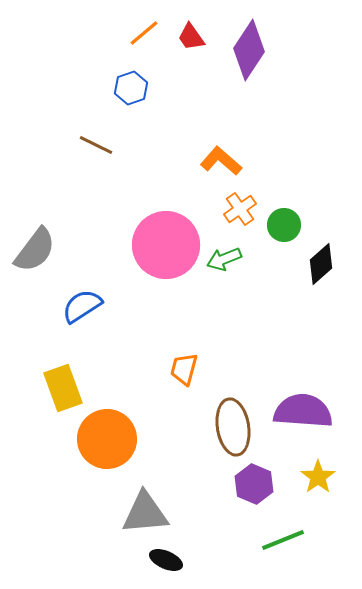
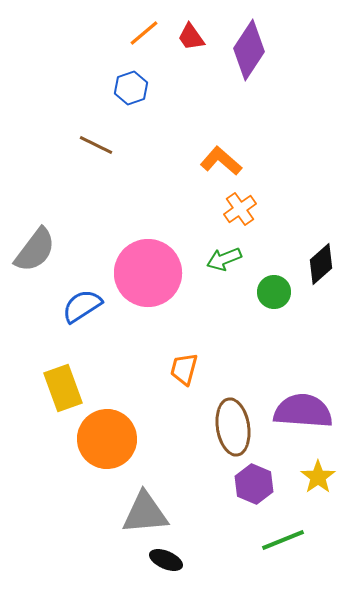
green circle: moved 10 px left, 67 px down
pink circle: moved 18 px left, 28 px down
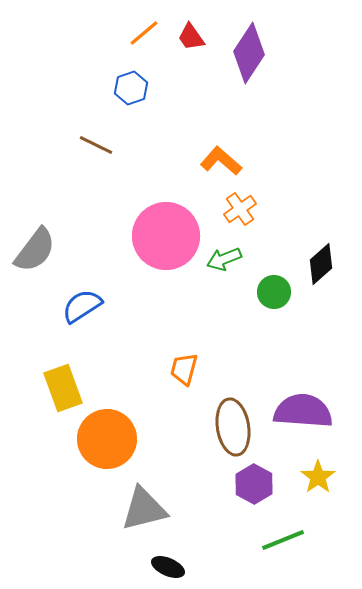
purple diamond: moved 3 px down
pink circle: moved 18 px right, 37 px up
purple hexagon: rotated 6 degrees clockwise
gray triangle: moved 1 px left, 4 px up; rotated 9 degrees counterclockwise
black ellipse: moved 2 px right, 7 px down
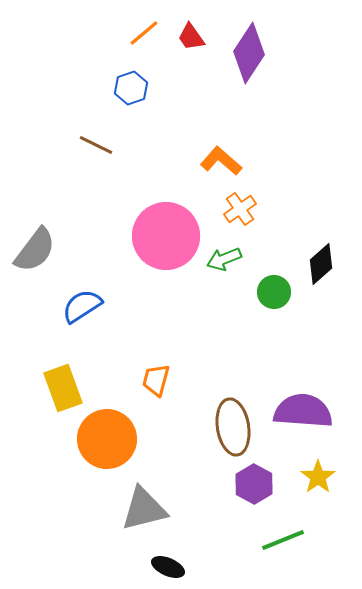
orange trapezoid: moved 28 px left, 11 px down
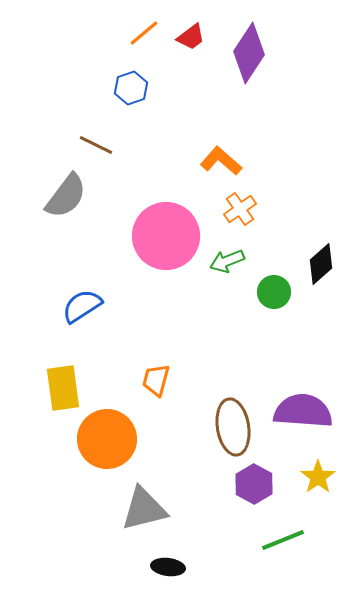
red trapezoid: rotated 92 degrees counterclockwise
gray semicircle: moved 31 px right, 54 px up
green arrow: moved 3 px right, 2 px down
yellow rectangle: rotated 12 degrees clockwise
black ellipse: rotated 16 degrees counterclockwise
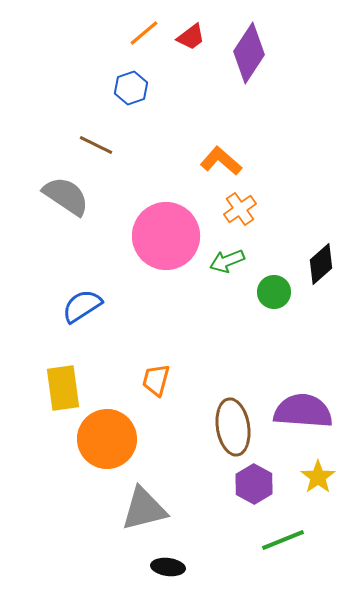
gray semicircle: rotated 93 degrees counterclockwise
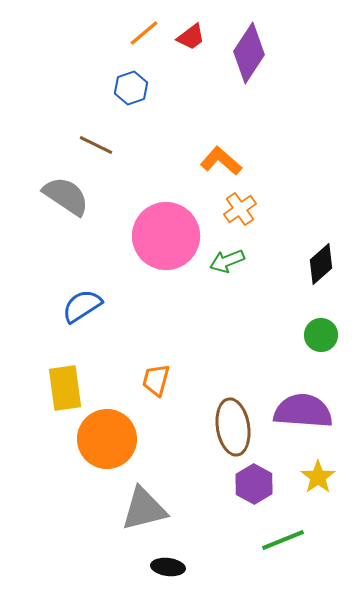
green circle: moved 47 px right, 43 px down
yellow rectangle: moved 2 px right
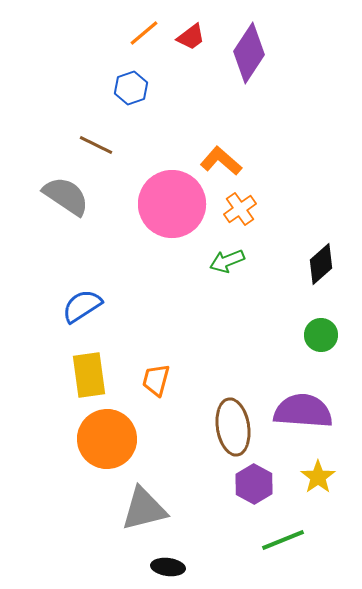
pink circle: moved 6 px right, 32 px up
yellow rectangle: moved 24 px right, 13 px up
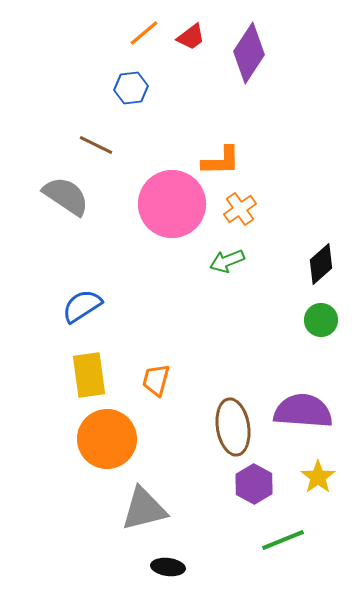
blue hexagon: rotated 12 degrees clockwise
orange L-shape: rotated 138 degrees clockwise
green circle: moved 15 px up
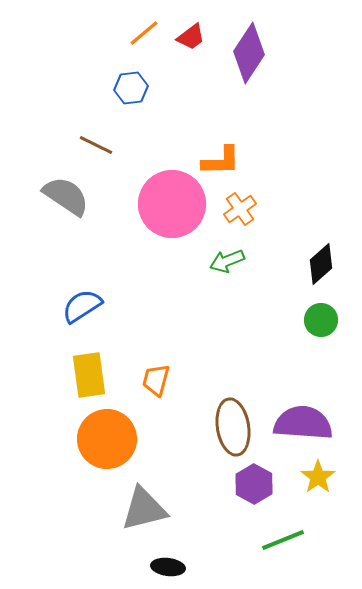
purple semicircle: moved 12 px down
